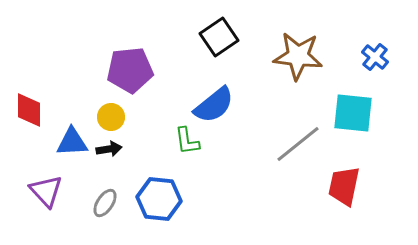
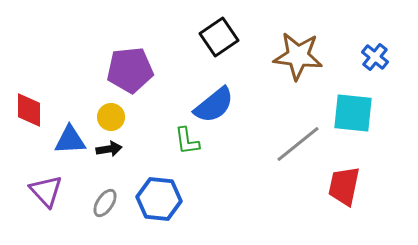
blue triangle: moved 2 px left, 2 px up
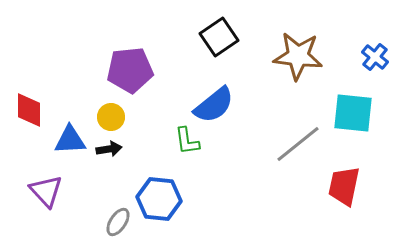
gray ellipse: moved 13 px right, 19 px down
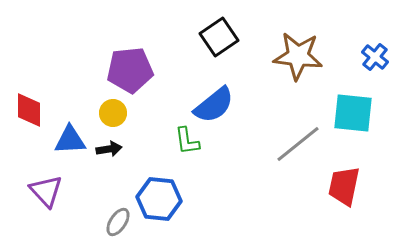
yellow circle: moved 2 px right, 4 px up
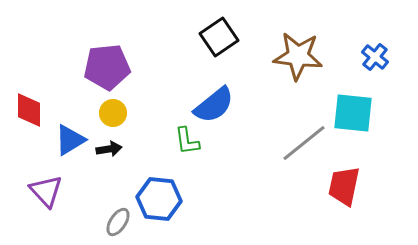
purple pentagon: moved 23 px left, 3 px up
blue triangle: rotated 28 degrees counterclockwise
gray line: moved 6 px right, 1 px up
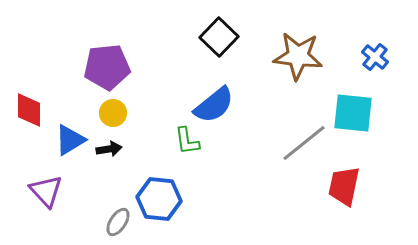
black square: rotated 12 degrees counterclockwise
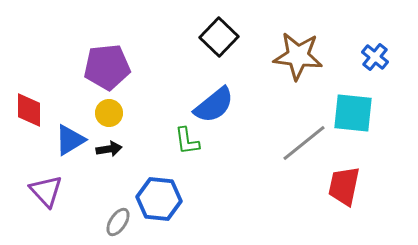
yellow circle: moved 4 px left
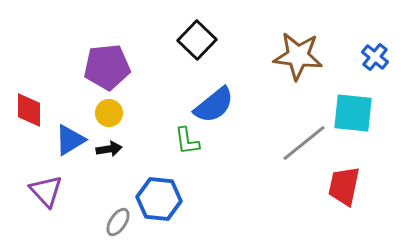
black square: moved 22 px left, 3 px down
